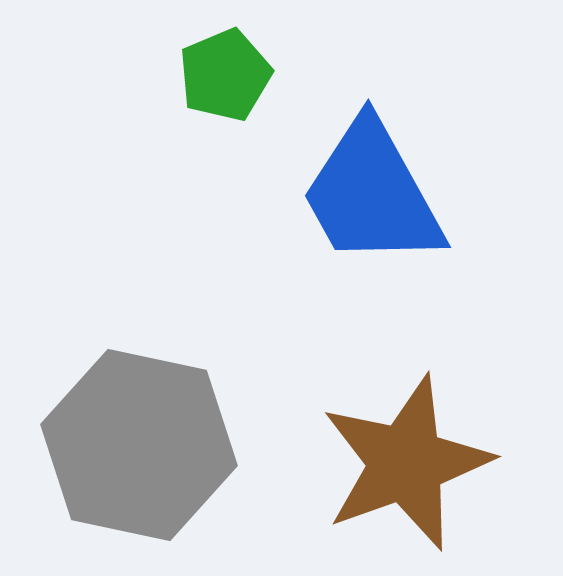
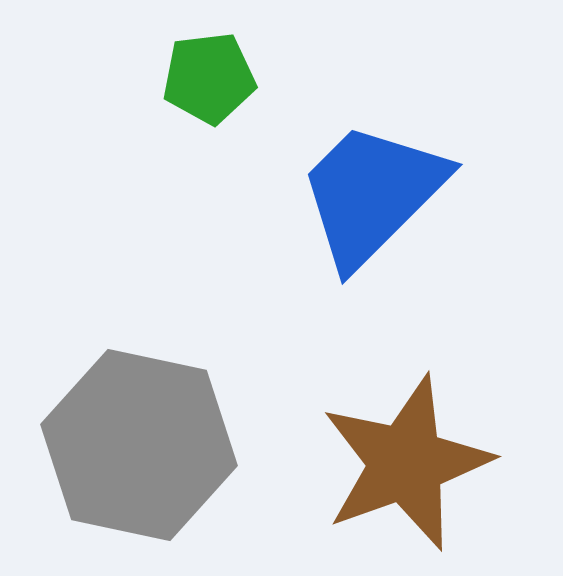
green pentagon: moved 16 px left, 3 px down; rotated 16 degrees clockwise
blue trapezoid: rotated 74 degrees clockwise
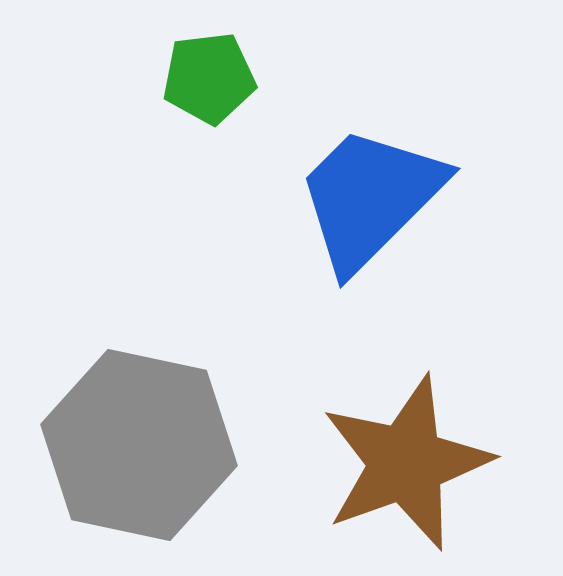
blue trapezoid: moved 2 px left, 4 px down
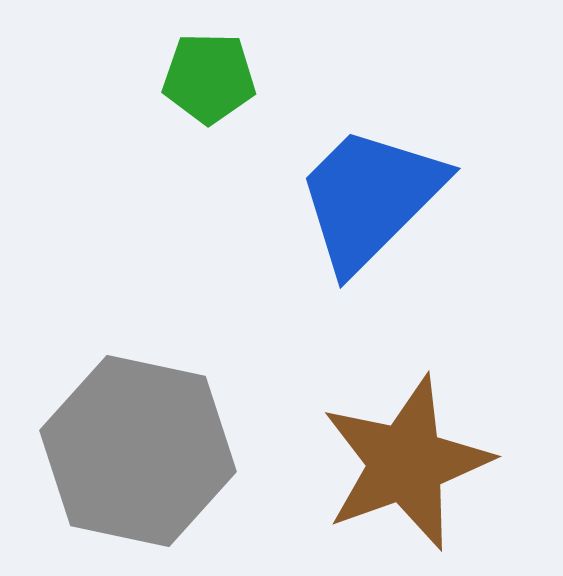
green pentagon: rotated 8 degrees clockwise
gray hexagon: moved 1 px left, 6 px down
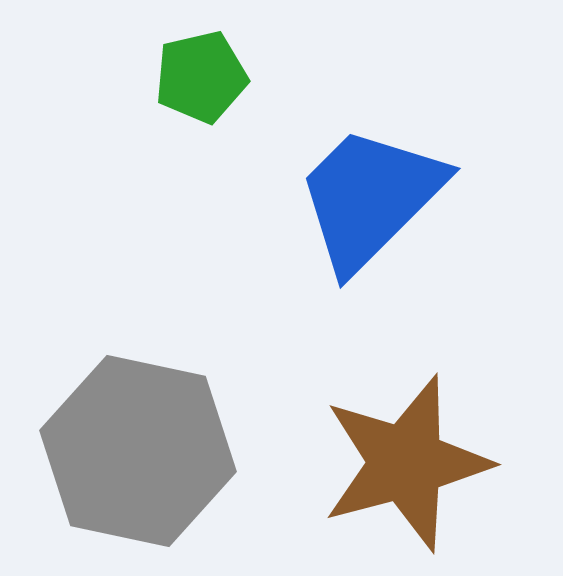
green pentagon: moved 8 px left, 1 px up; rotated 14 degrees counterclockwise
brown star: rotated 5 degrees clockwise
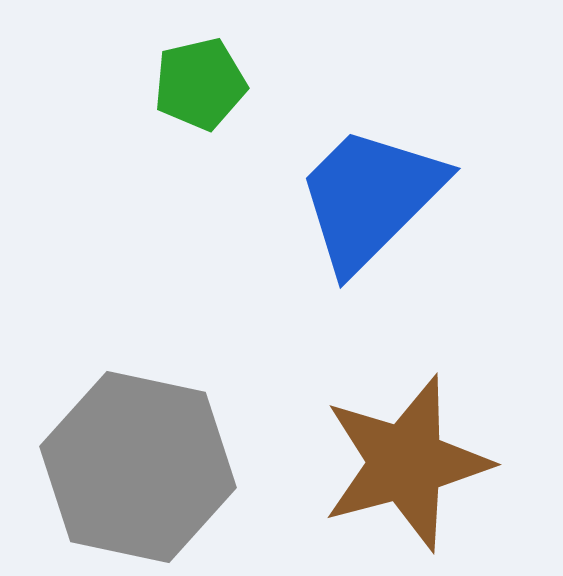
green pentagon: moved 1 px left, 7 px down
gray hexagon: moved 16 px down
